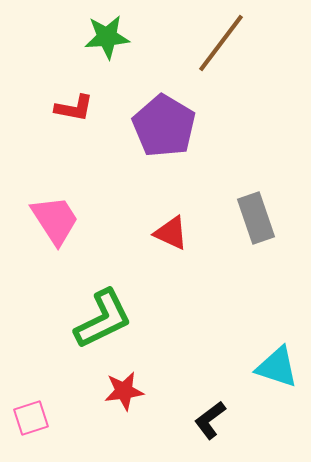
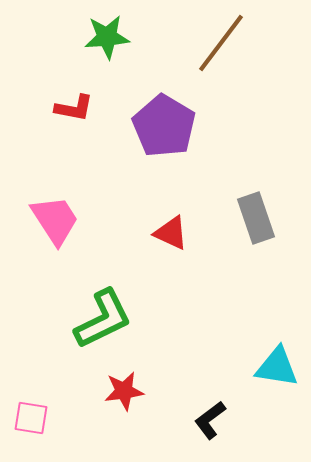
cyan triangle: rotated 9 degrees counterclockwise
pink square: rotated 27 degrees clockwise
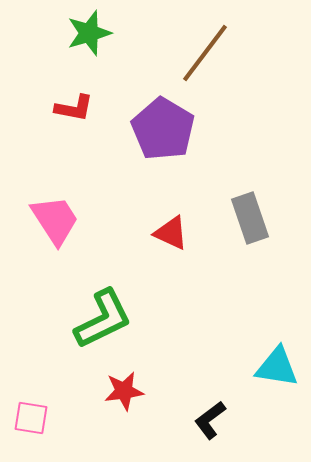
green star: moved 18 px left, 4 px up; rotated 12 degrees counterclockwise
brown line: moved 16 px left, 10 px down
purple pentagon: moved 1 px left, 3 px down
gray rectangle: moved 6 px left
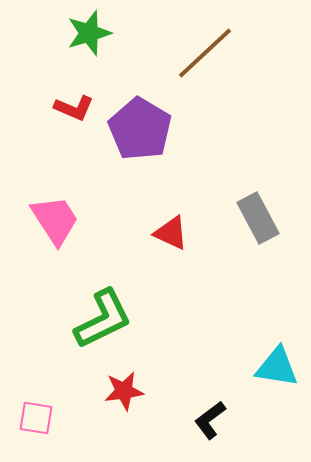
brown line: rotated 10 degrees clockwise
red L-shape: rotated 12 degrees clockwise
purple pentagon: moved 23 px left
gray rectangle: moved 8 px right; rotated 9 degrees counterclockwise
pink square: moved 5 px right
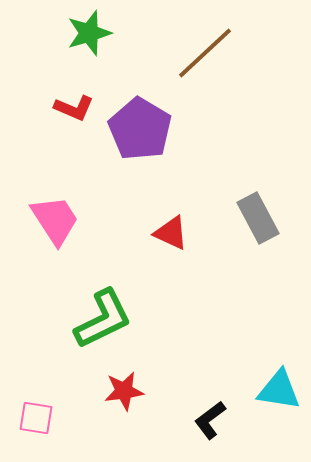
cyan triangle: moved 2 px right, 23 px down
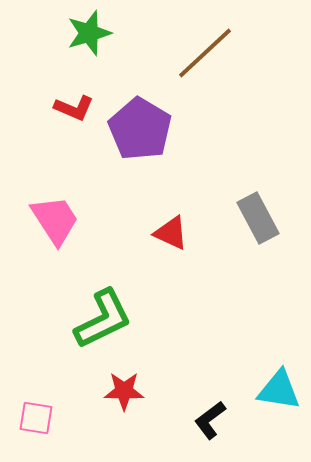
red star: rotated 9 degrees clockwise
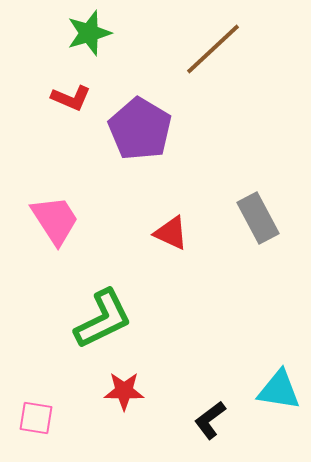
brown line: moved 8 px right, 4 px up
red L-shape: moved 3 px left, 10 px up
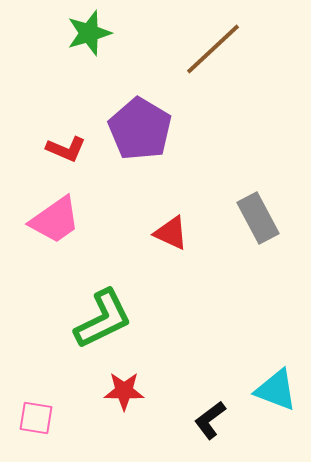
red L-shape: moved 5 px left, 51 px down
pink trapezoid: rotated 88 degrees clockwise
cyan triangle: moved 3 px left; rotated 12 degrees clockwise
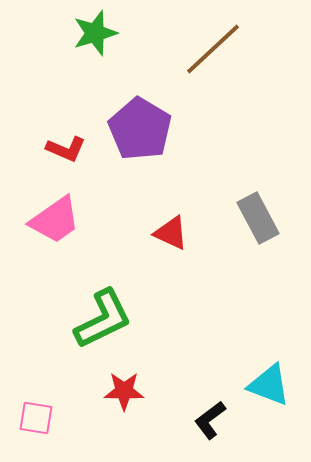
green star: moved 6 px right
cyan triangle: moved 7 px left, 5 px up
